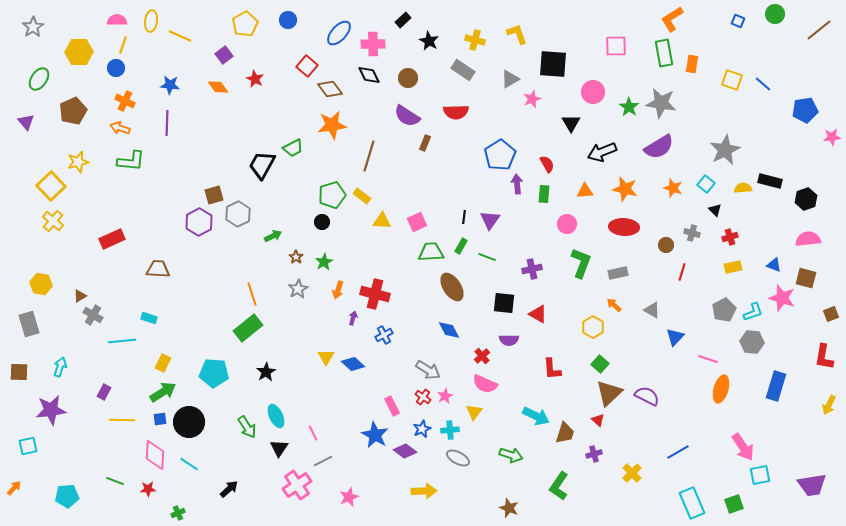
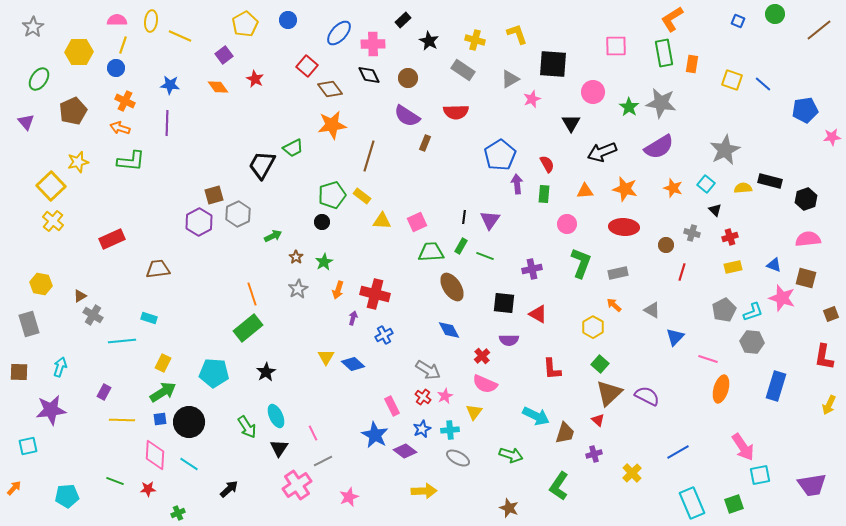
green line at (487, 257): moved 2 px left, 1 px up
brown trapezoid at (158, 269): rotated 10 degrees counterclockwise
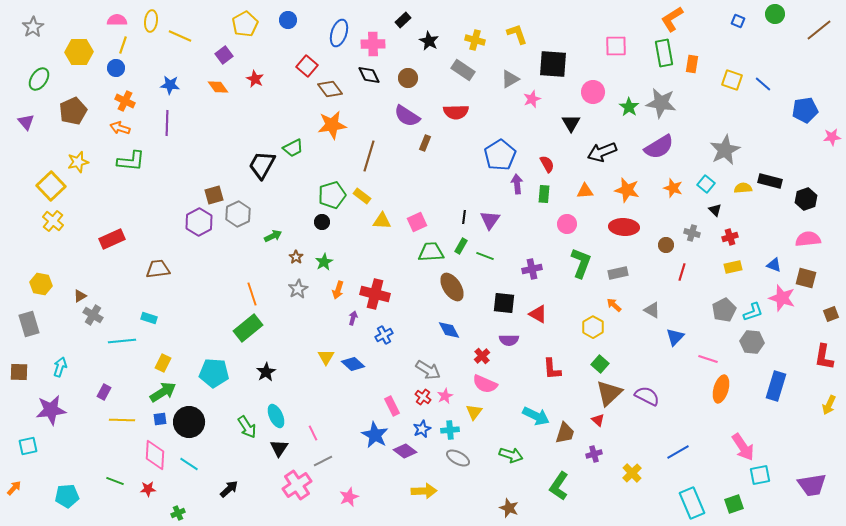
blue ellipse at (339, 33): rotated 24 degrees counterclockwise
orange star at (625, 189): moved 2 px right, 1 px down
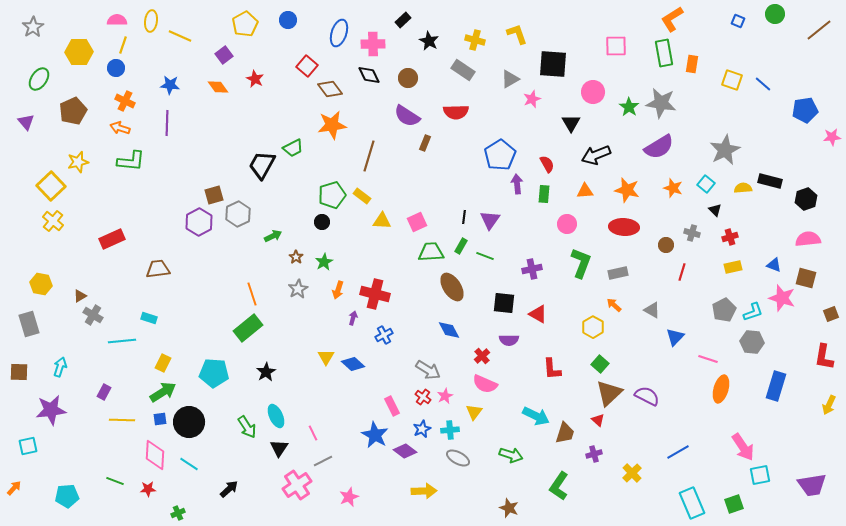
black arrow at (602, 152): moved 6 px left, 3 px down
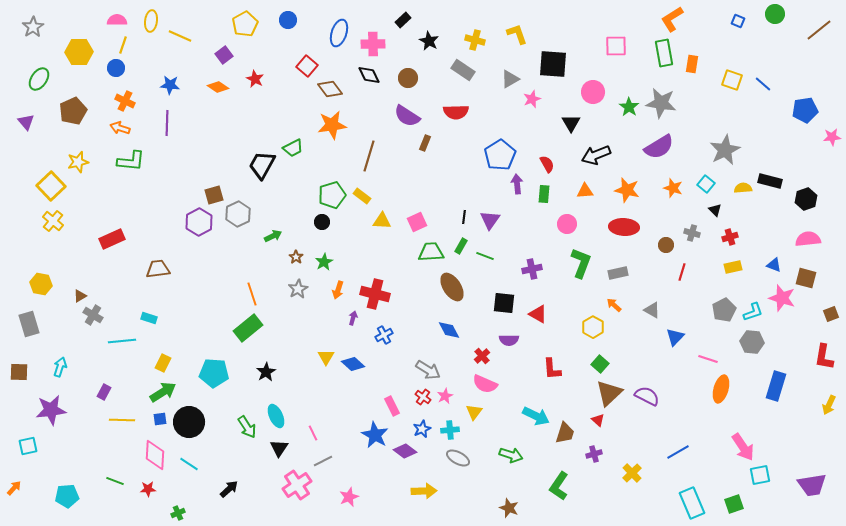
orange diamond at (218, 87): rotated 20 degrees counterclockwise
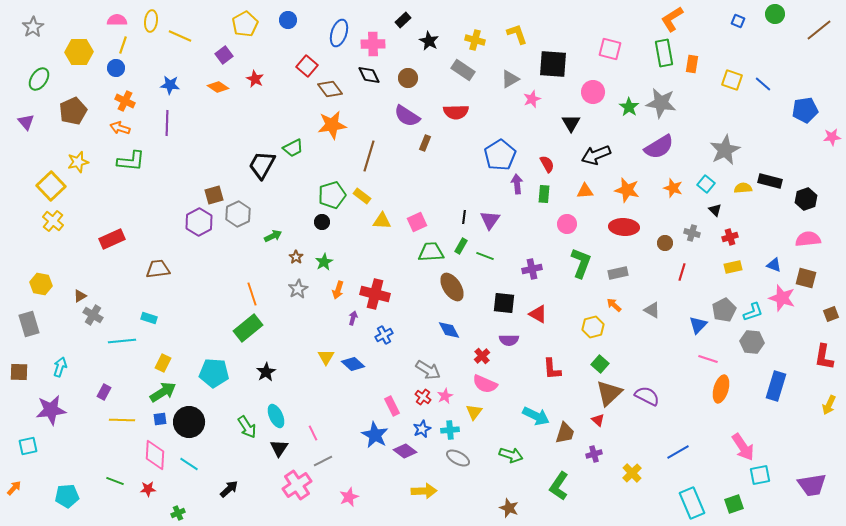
pink square at (616, 46): moved 6 px left, 3 px down; rotated 15 degrees clockwise
brown circle at (666, 245): moved 1 px left, 2 px up
yellow hexagon at (593, 327): rotated 15 degrees clockwise
blue triangle at (675, 337): moved 23 px right, 12 px up
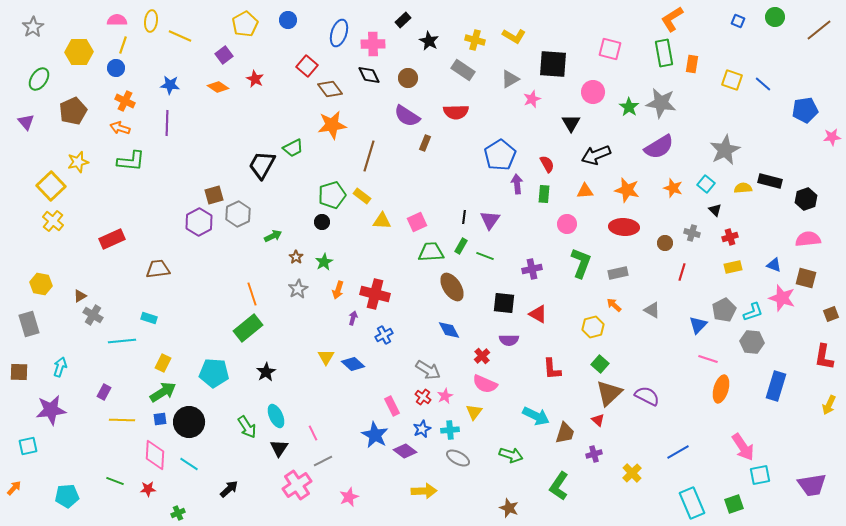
green circle at (775, 14): moved 3 px down
yellow L-shape at (517, 34): moved 3 px left, 2 px down; rotated 140 degrees clockwise
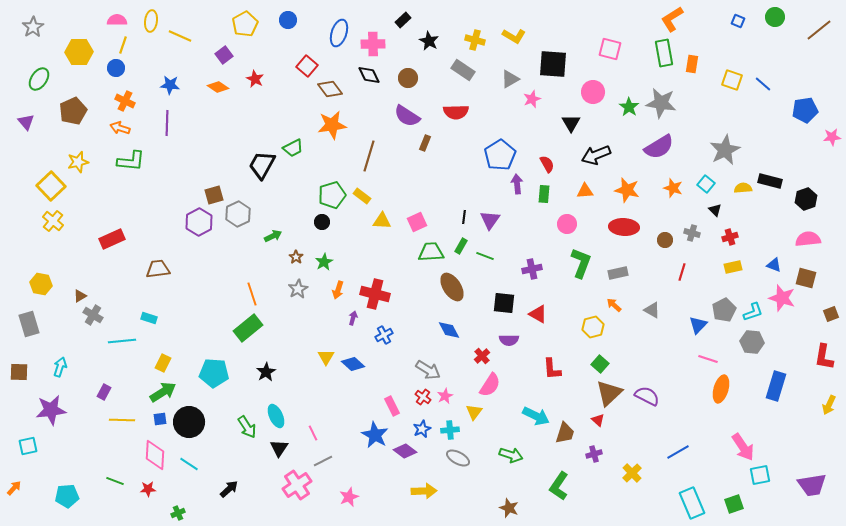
brown circle at (665, 243): moved 3 px up
pink semicircle at (485, 384): moved 5 px right, 1 px down; rotated 80 degrees counterclockwise
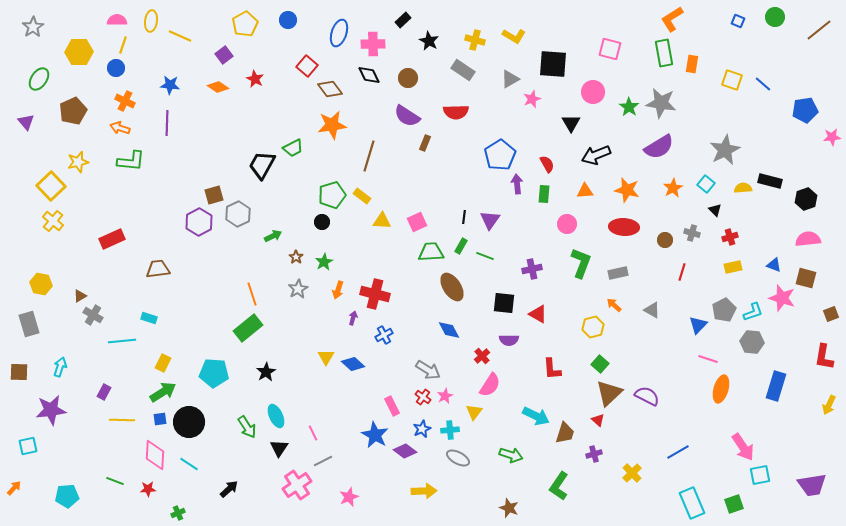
orange star at (673, 188): rotated 24 degrees clockwise
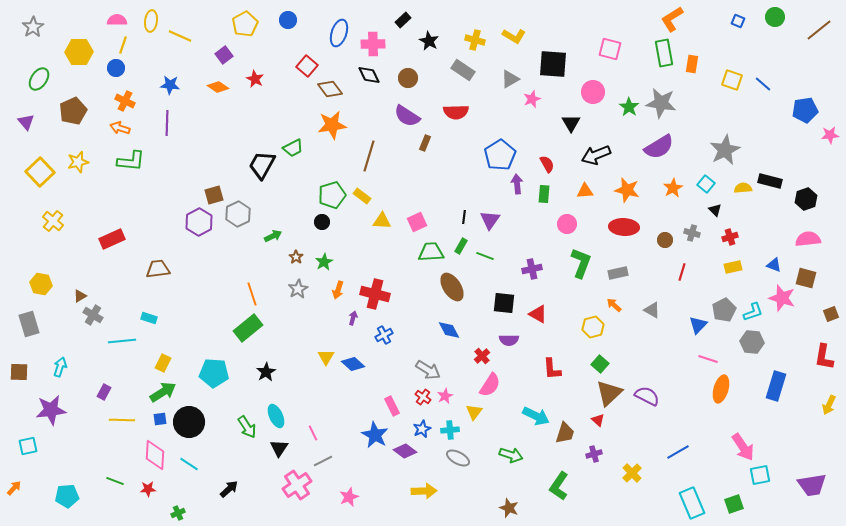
pink star at (832, 137): moved 2 px left, 2 px up
yellow square at (51, 186): moved 11 px left, 14 px up
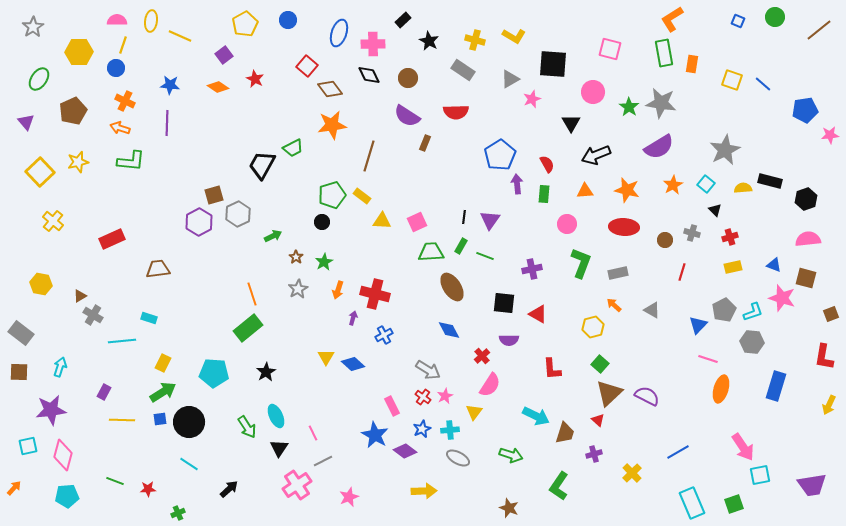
orange star at (673, 188): moved 3 px up
gray rectangle at (29, 324): moved 8 px left, 9 px down; rotated 35 degrees counterclockwise
pink diamond at (155, 455): moved 92 px left; rotated 12 degrees clockwise
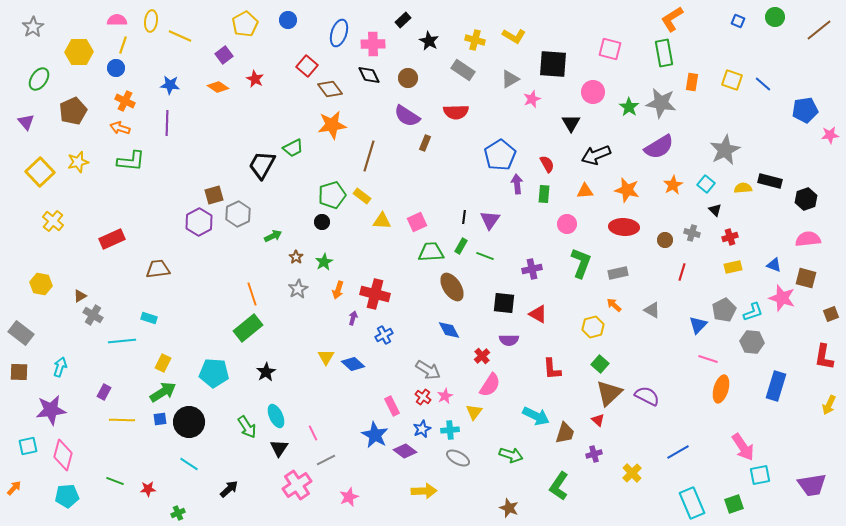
orange rectangle at (692, 64): moved 18 px down
gray line at (323, 461): moved 3 px right, 1 px up
